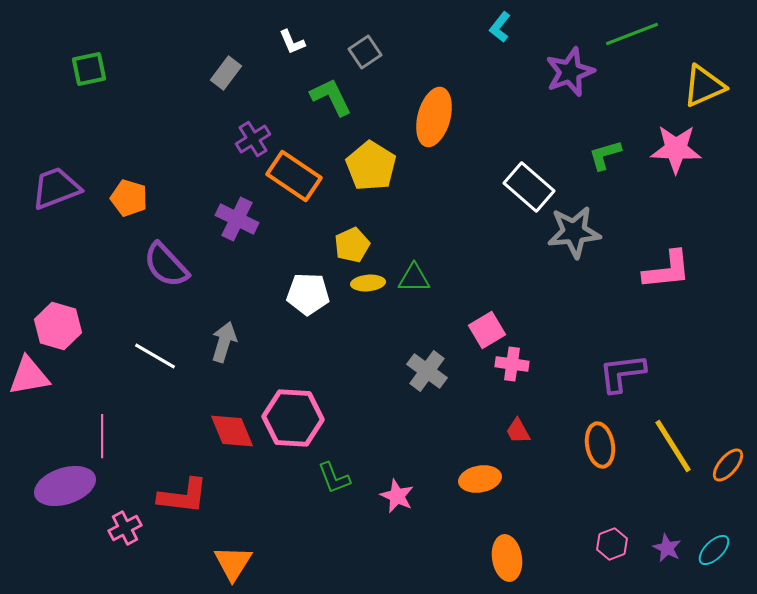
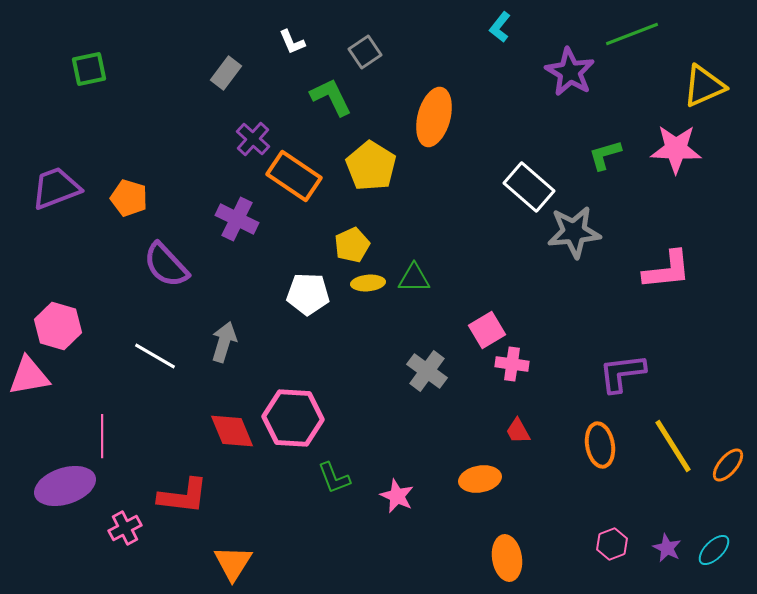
purple star at (570, 72): rotated 21 degrees counterclockwise
purple cross at (253, 139): rotated 16 degrees counterclockwise
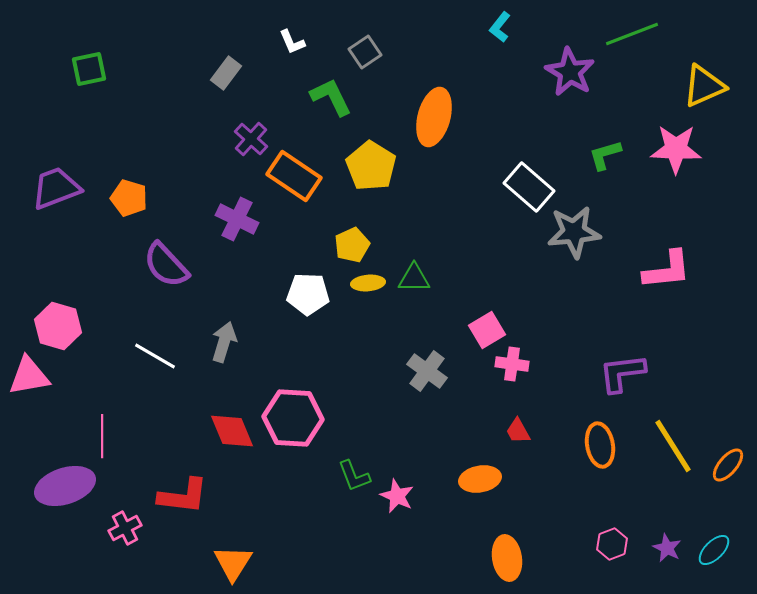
purple cross at (253, 139): moved 2 px left
green L-shape at (334, 478): moved 20 px right, 2 px up
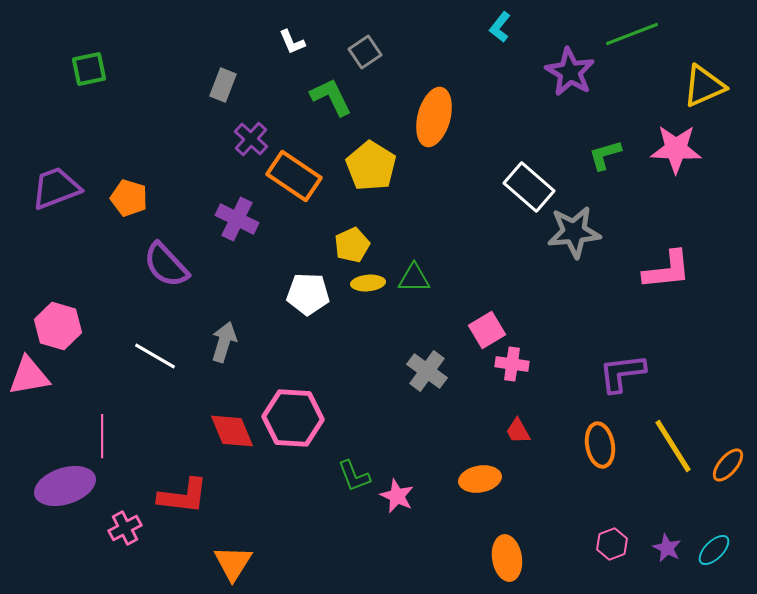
gray rectangle at (226, 73): moved 3 px left, 12 px down; rotated 16 degrees counterclockwise
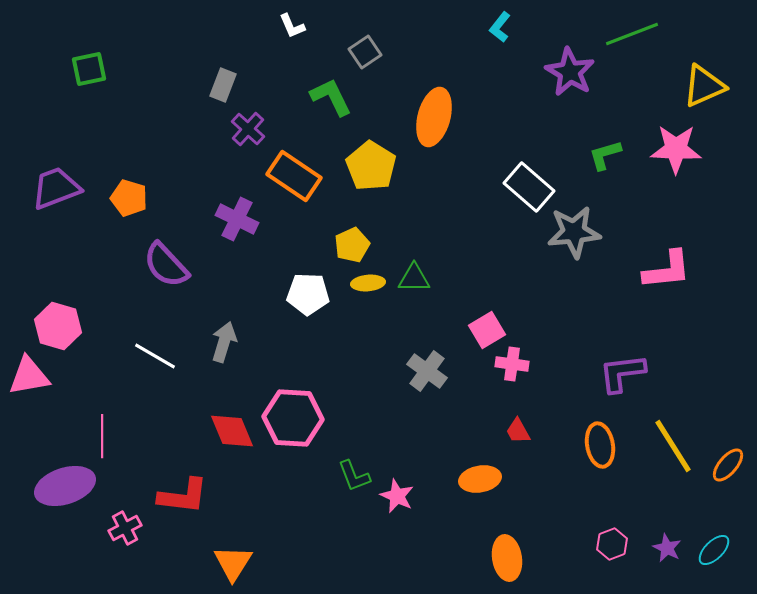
white L-shape at (292, 42): moved 16 px up
purple cross at (251, 139): moved 3 px left, 10 px up
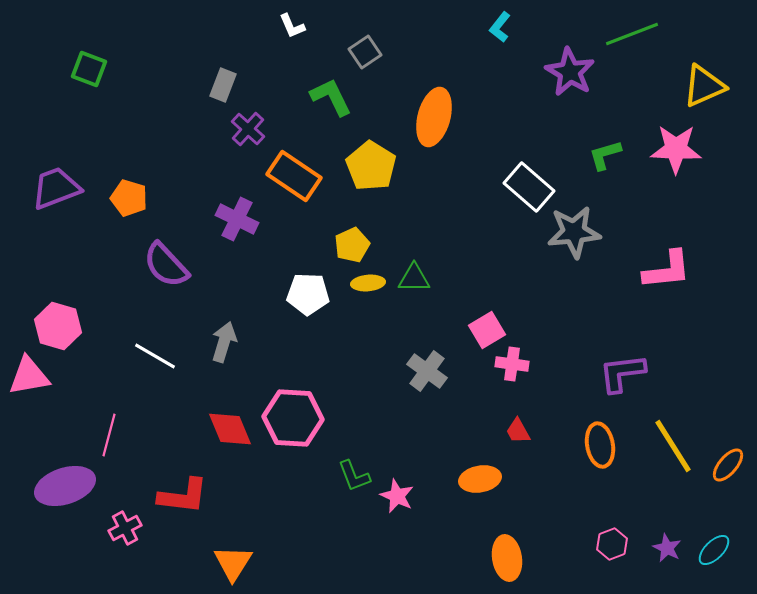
green square at (89, 69): rotated 33 degrees clockwise
red diamond at (232, 431): moved 2 px left, 2 px up
pink line at (102, 436): moved 7 px right, 1 px up; rotated 15 degrees clockwise
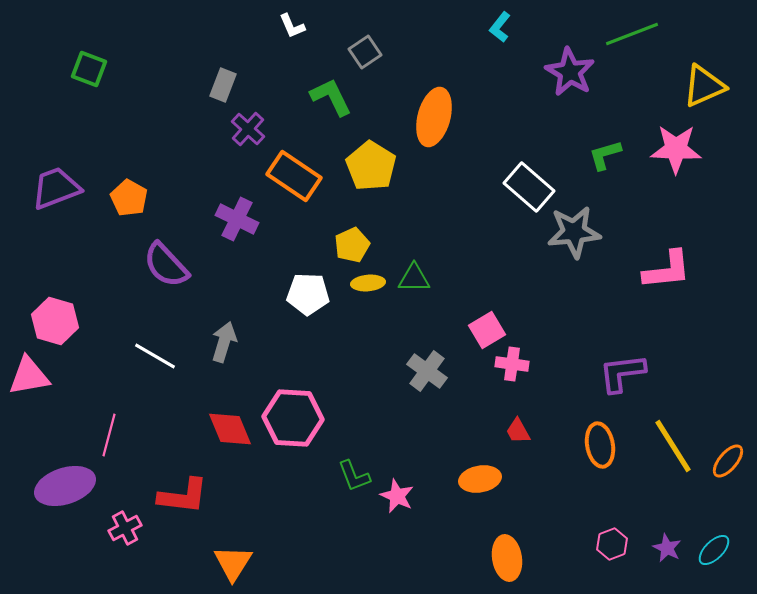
orange pentagon at (129, 198): rotated 12 degrees clockwise
pink hexagon at (58, 326): moved 3 px left, 5 px up
orange ellipse at (728, 465): moved 4 px up
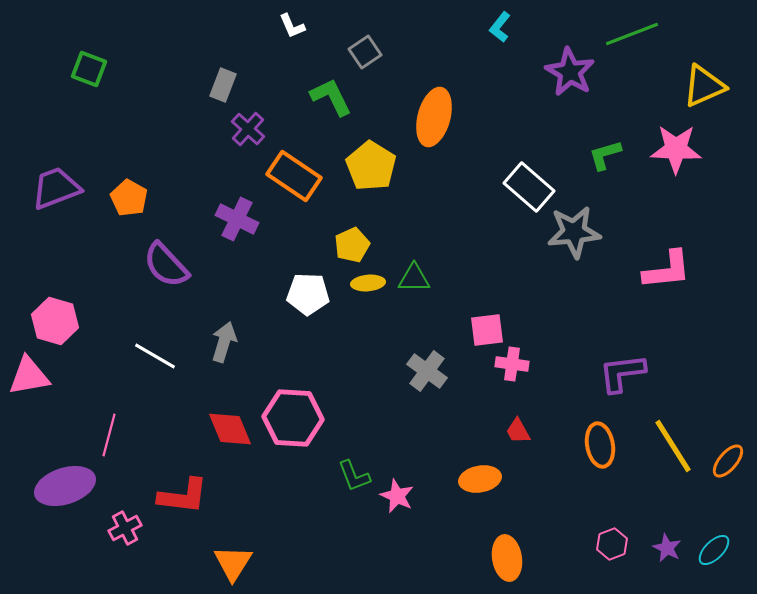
pink square at (487, 330): rotated 24 degrees clockwise
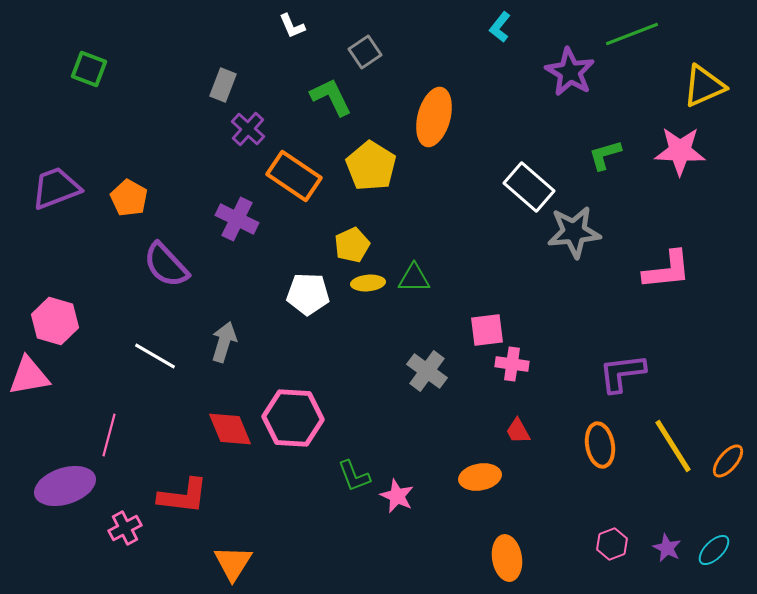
pink star at (676, 149): moved 4 px right, 2 px down
orange ellipse at (480, 479): moved 2 px up
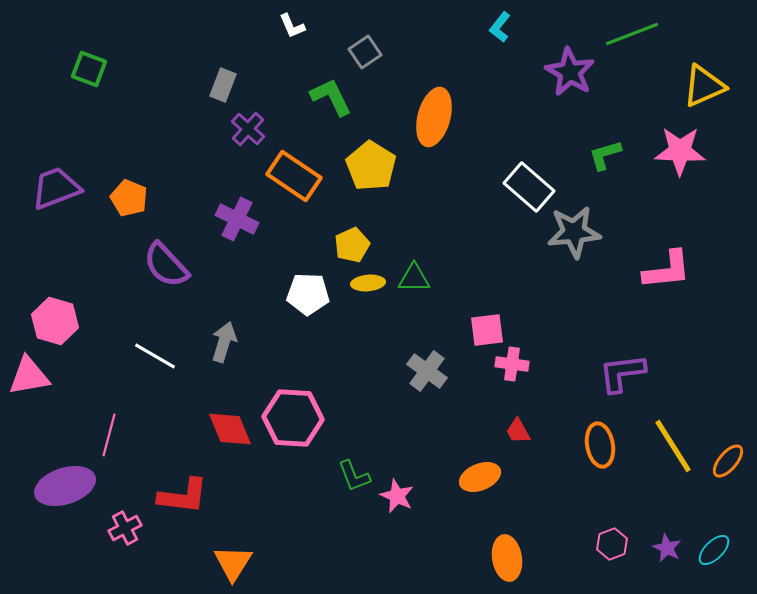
orange pentagon at (129, 198): rotated 6 degrees counterclockwise
orange ellipse at (480, 477): rotated 12 degrees counterclockwise
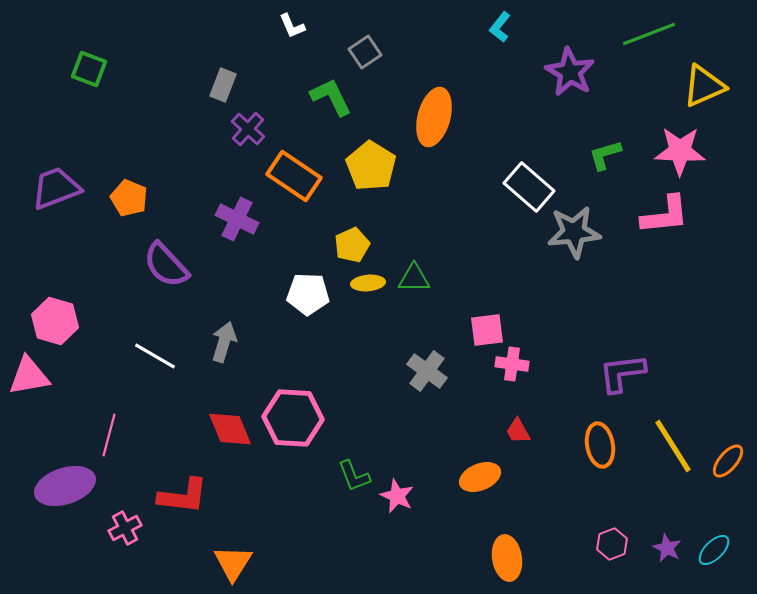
green line at (632, 34): moved 17 px right
pink L-shape at (667, 270): moved 2 px left, 55 px up
